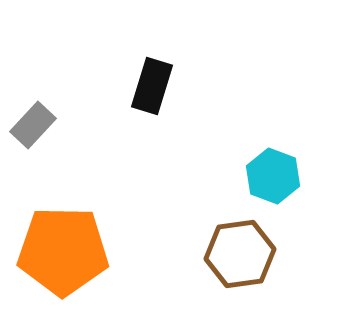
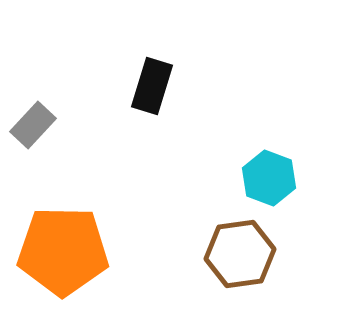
cyan hexagon: moved 4 px left, 2 px down
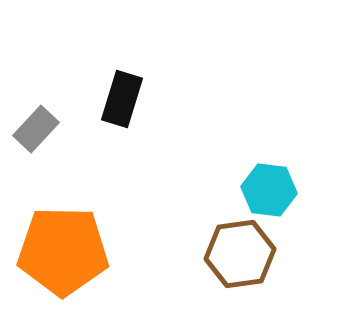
black rectangle: moved 30 px left, 13 px down
gray rectangle: moved 3 px right, 4 px down
cyan hexagon: moved 12 px down; rotated 14 degrees counterclockwise
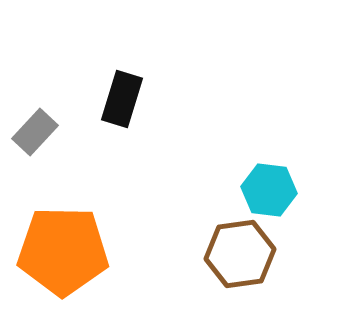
gray rectangle: moved 1 px left, 3 px down
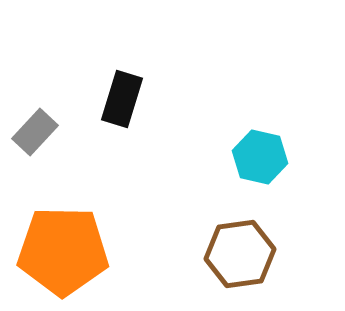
cyan hexagon: moved 9 px left, 33 px up; rotated 6 degrees clockwise
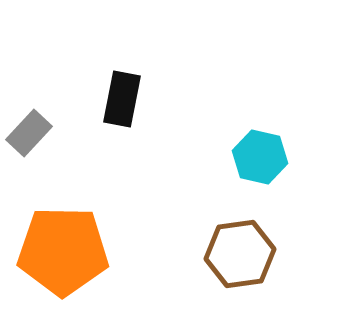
black rectangle: rotated 6 degrees counterclockwise
gray rectangle: moved 6 px left, 1 px down
